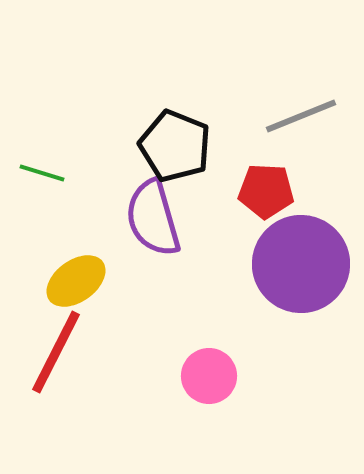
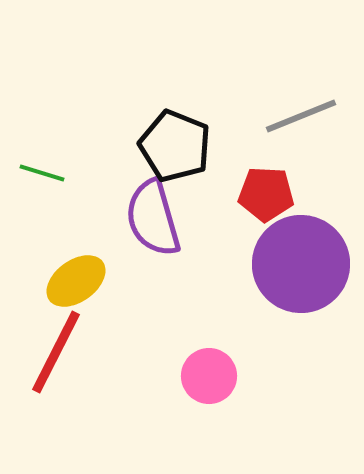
red pentagon: moved 3 px down
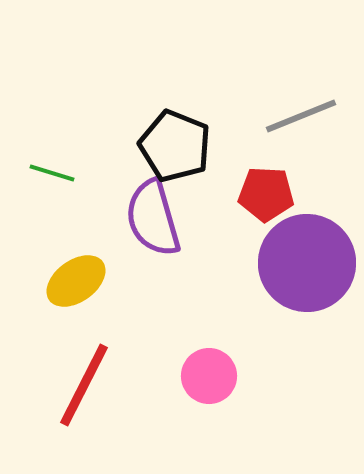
green line: moved 10 px right
purple circle: moved 6 px right, 1 px up
red line: moved 28 px right, 33 px down
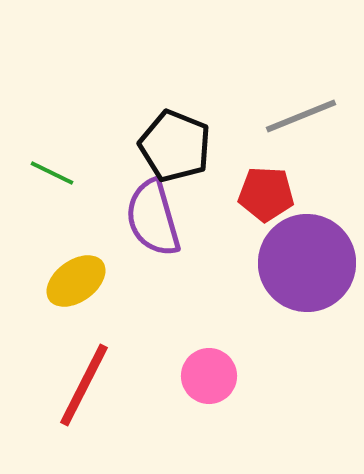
green line: rotated 9 degrees clockwise
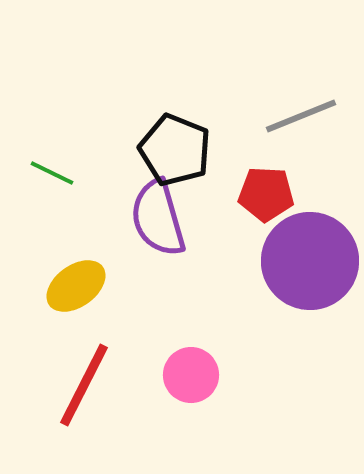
black pentagon: moved 4 px down
purple semicircle: moved 5 px right
purple circle: moved 3 px right, 2 px up
yellow ellipse: moved 5 px down
pink circle: moved 18 px left, 1 px up
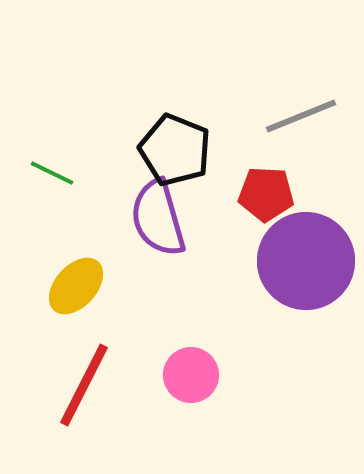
purple circle: moved 4 px left
yellow ellipse: rotated 12 degrees counterclockwise
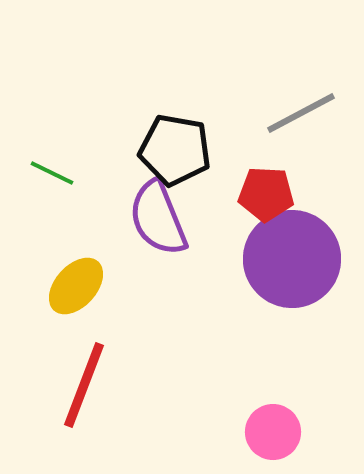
gray line: moved 3 px up; rotated 6 degrees counterclockwise
black pentagon: rotated 12 degrees counterclockwise
purple semicircle: rotated 6 degrees counterclockwise
purple circle: moved 14 px left, 2 px up
pink circle: moved 82 px right, 57 px down
red line: rotated 6 degrees counterclockwise
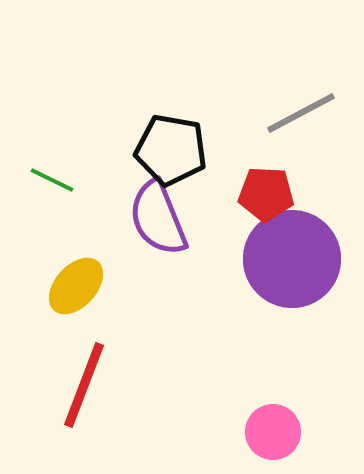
black pentagon: moved 4 px left
green line: moved 7 px down
